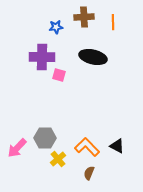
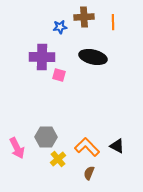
blue star: moved 4 px right
gray hexagon: moved 1 px right, 1 px up
pink arrow: rotated 70 degrees counterclockwise
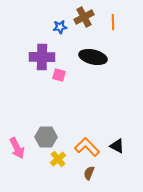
brown cross: rotated 24 degrees counterclockwise
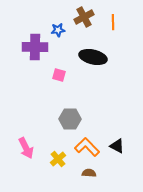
blue star: moved 2 px left, 3 px down
purple cross: moved 7 px left, 10 px up
gray hexagon: moved 24 px right, 18 px up
pink arrow: moved 9 px right
brown semicircle: rotated 72 degrees clockwise
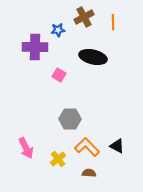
pink square: rotated 16 degrees clockwise
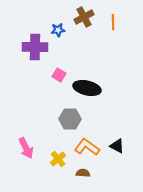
black ellipse: moved 6 px left, 31 px down
orange L-shape: rotated 10 degrees counterclockwise
brown semicircle: moved 6 px left
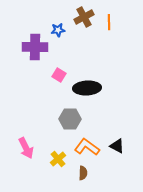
orange line: moved 4 px left
black ellipse: rotated 16 degrees counterclockwise
brown semicircle: rotated 88 degrees clockwise
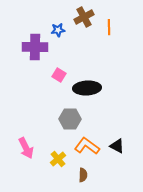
orange line: moved 5 px down
orange L-shape: moved 1 px up
brown semicircle: moved 2 px down
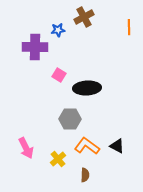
orange line: moved 20 px right
brown semicircle: moved 2 px right
